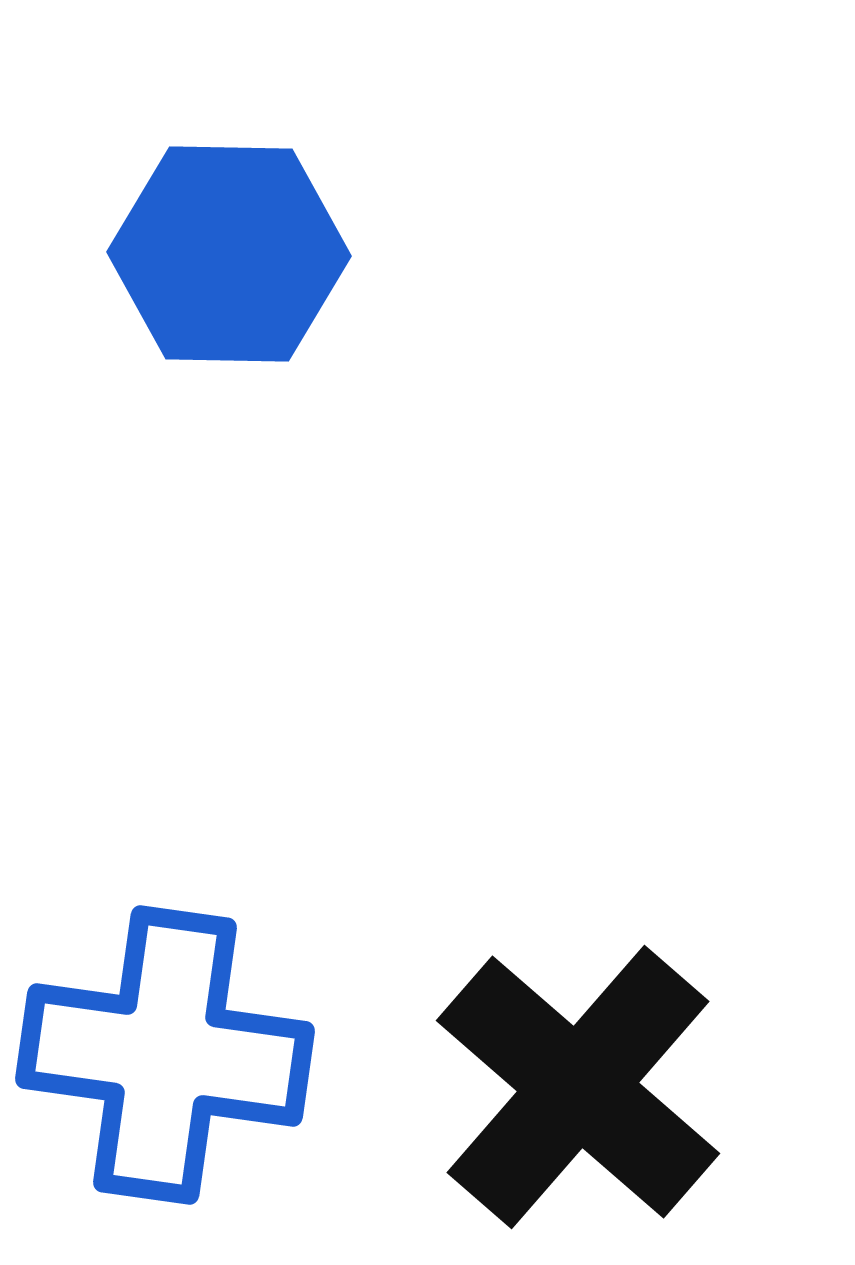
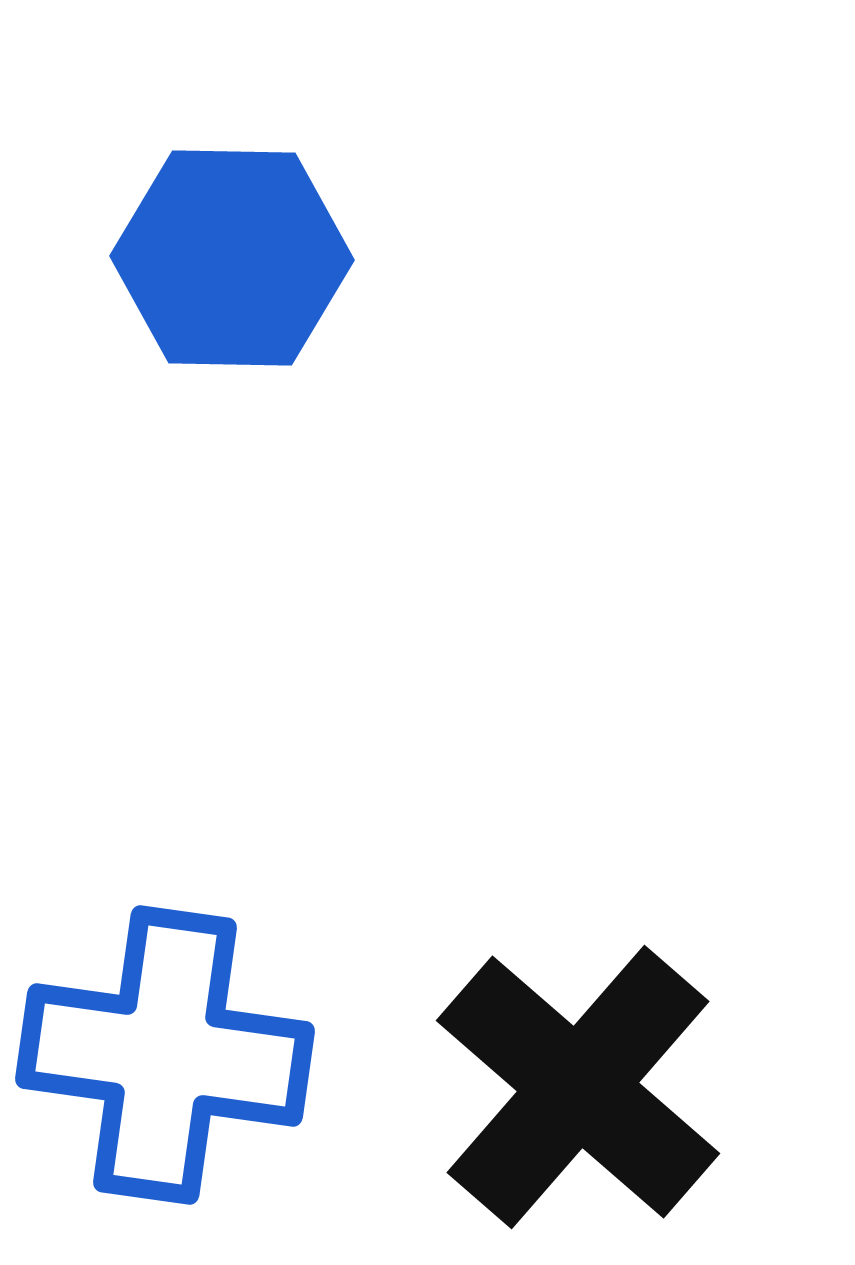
blue hexagon: moved 3 px right, 4 px down
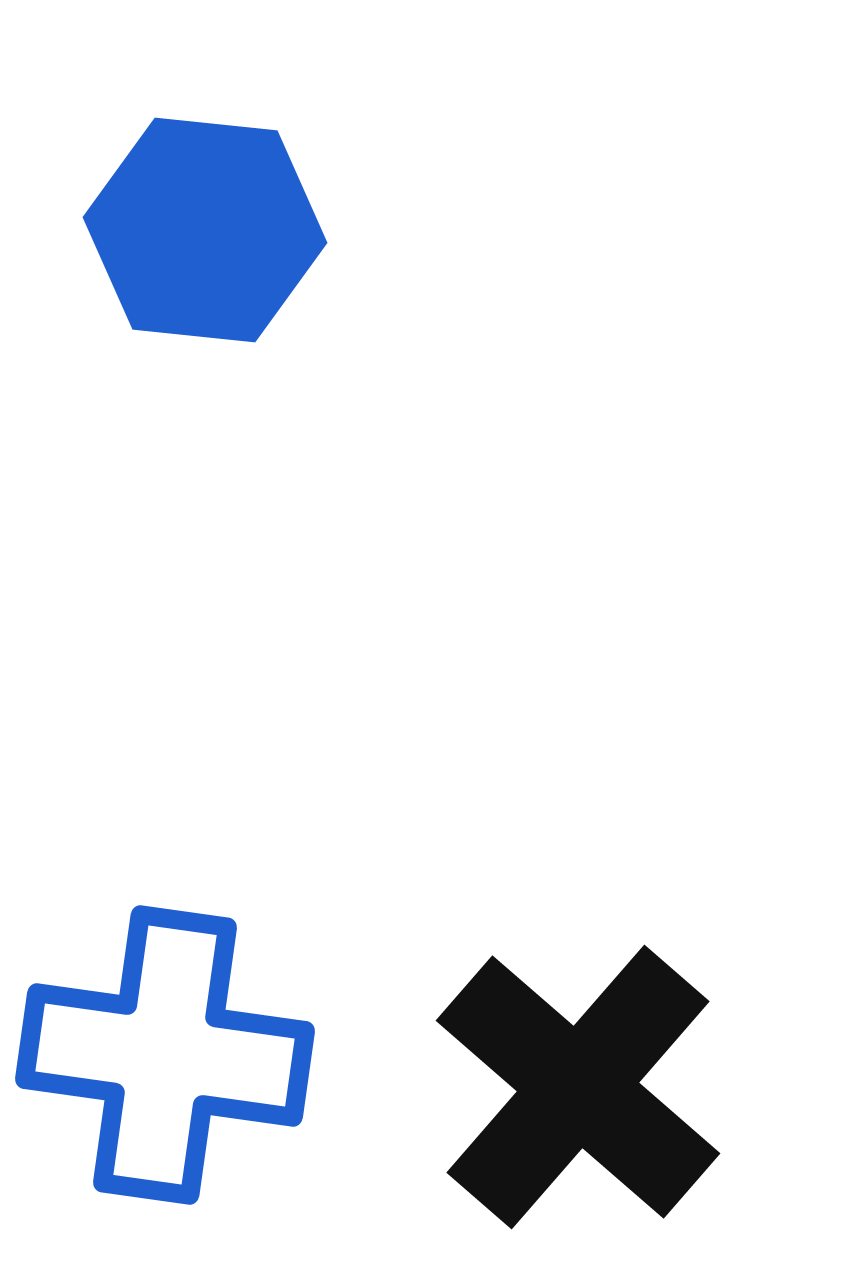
blue hexagon: moved 27 px left, 28 px up; rotated 5 degrees clockwise
